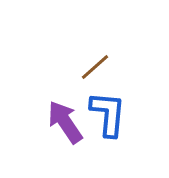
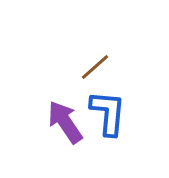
blue L-shape: moved 1 px up
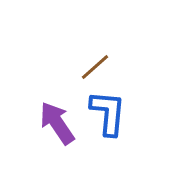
purple arrow: moved 8 px left, 1 px down
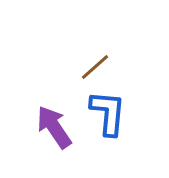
purple arrow: moved 3 px left, 4 px down
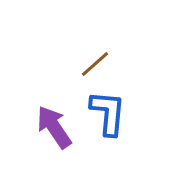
brown line: moved 3 px up
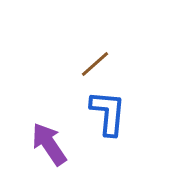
purple arrow: moved 5 px left, 17 px down
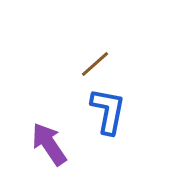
blue L-shape: moved 2 px up; rotated 6 degrees clockwise
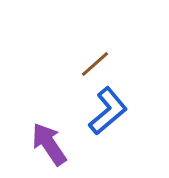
blue L-shape: rotated 39 degrees clockwise
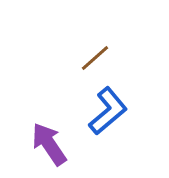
brown line: moved 6 px up
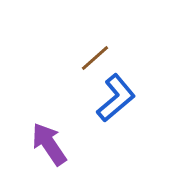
blue L-shape: moved 8 px right, 13 px up
